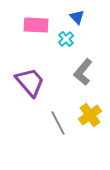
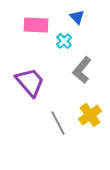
cyan cross: moved 2 px left, 2 px down
gray L-shape: moved 1 px left, 2 px up
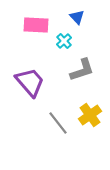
gray L-shape: rotated 148 degrees counterclockwise
gray line: rotated 10 degrees counterclockwise
